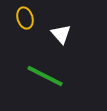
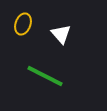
yellow ellipse: moved 2 px left, 6 px down; rotated 35 degrees clockwise
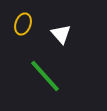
green line: rotated 21 degrees clockwise
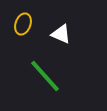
white triangle: rotated 25 degrees counterclockwise
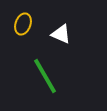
green line: rotated 12 degrees clockwise
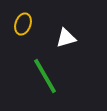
white triangle: moved 5 px right, 4 px down; rotated 40 degrees counterclockwise
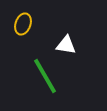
white triangle: moved 7 px down; rotated 25 degrees clockwise
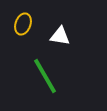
white triangle: moved 6 px left, 9 px up
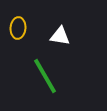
yellow ellipse: moved 5 px left, 4 px down; rotated 15 degrees counterclockwise
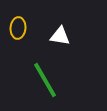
green line: moved 4 px down
